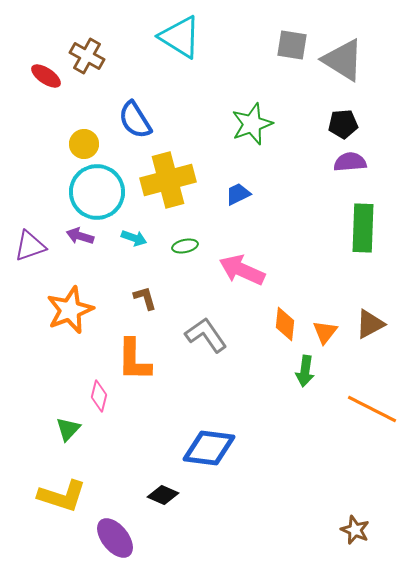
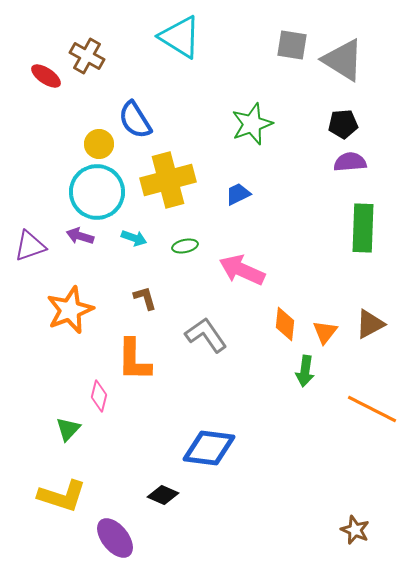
yellow circle: moved 15 px right
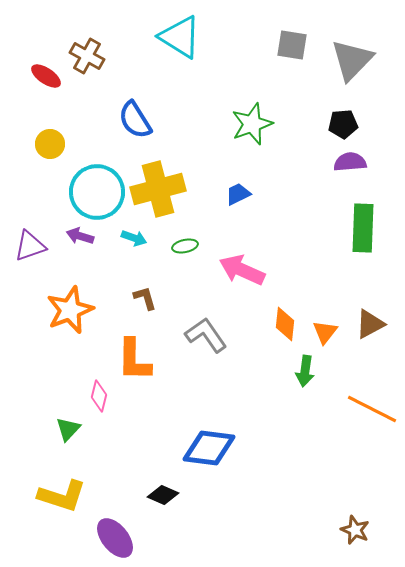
gray triangle: moved 9 px right; rotated 42 degrees clockwise
yellow circle: moved 49 px left
yellow cross: moved 10 px left, 9 px down
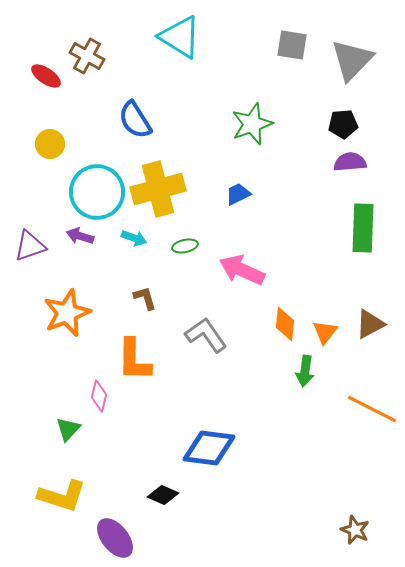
orange star: moved 3 px left, 3 px down
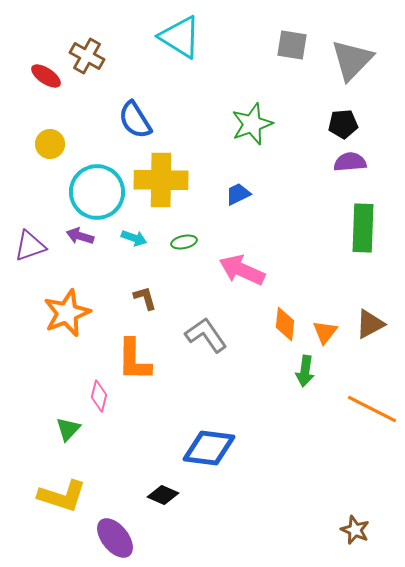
yellow cross: moved 3 px right, 9 px up; rotated 16 degrees clockwise
green ellipse: moved 1 px left, 4 px up
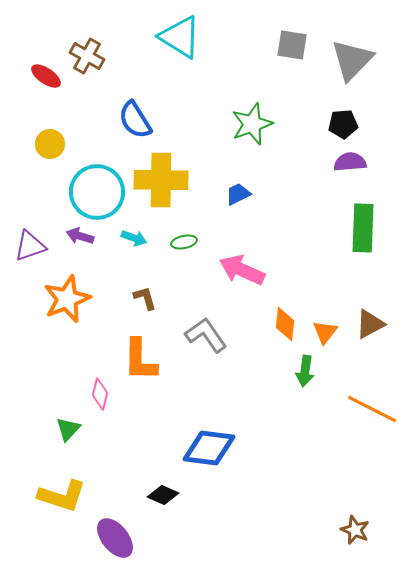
orange star: moved 14 px up
orange L-shape: moved 6 px right
pink diamond: moved 1 px right, 2 px up
